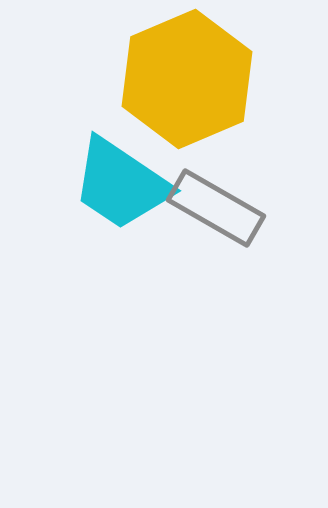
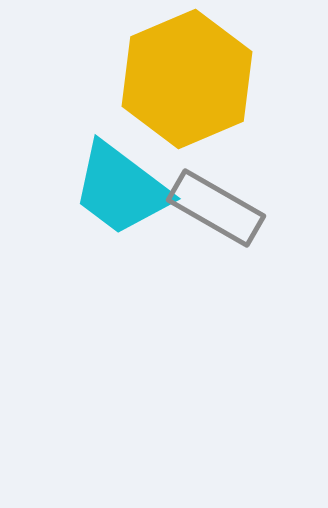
cyan trapezoid: moved 5 px down; rotated 3 degrees clockwise
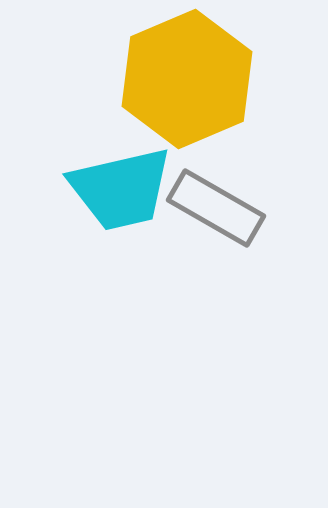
cyan trapezoid: rotated 50 degrees counterclockwise
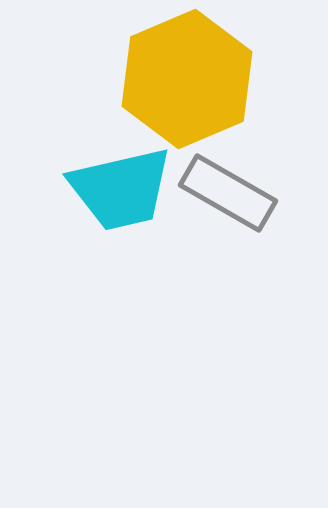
gray rectangle: moved 12 px right, 15 px up
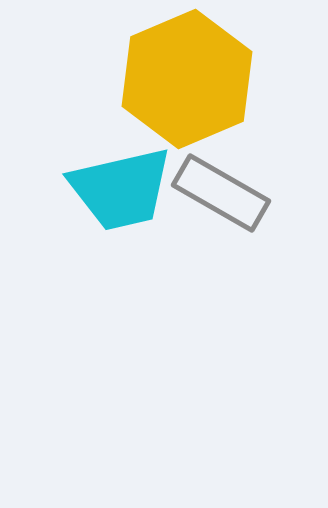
gray rectangle: moved 7 px left
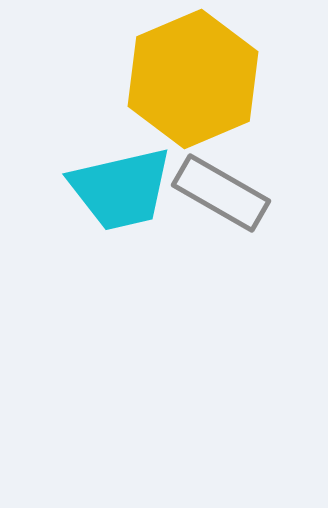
yellow hexagon: moved 6 px right
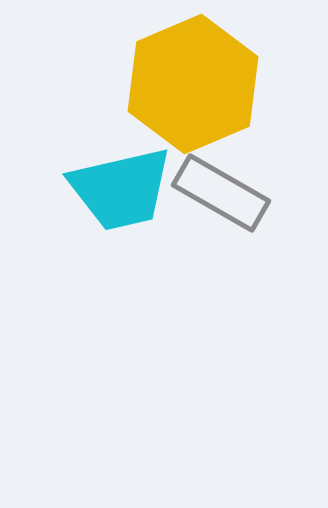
yellow hexagon: moved 5 px down
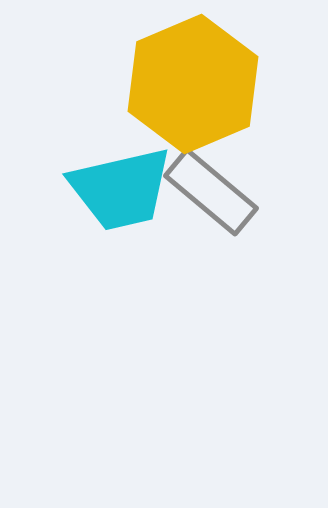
gray rectangle: moved 10 px left, 1 px up; rotated 10 degrees clockwise
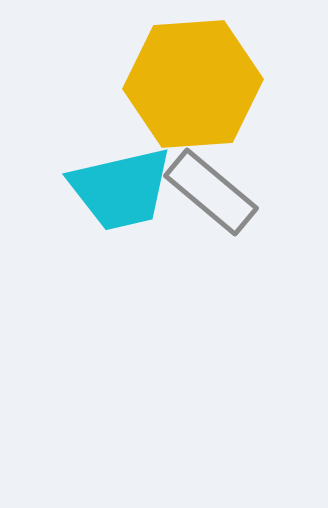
yellow hexagon: rotated 19 degrees clockwise
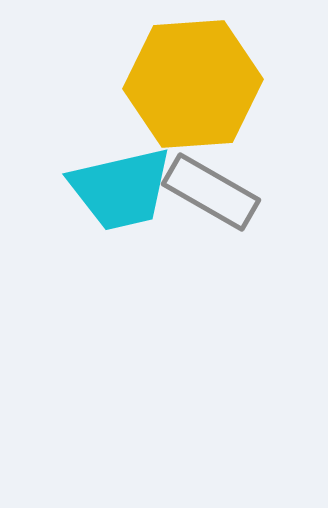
gray rectangle: rotated 10 degrees counterclockwise
